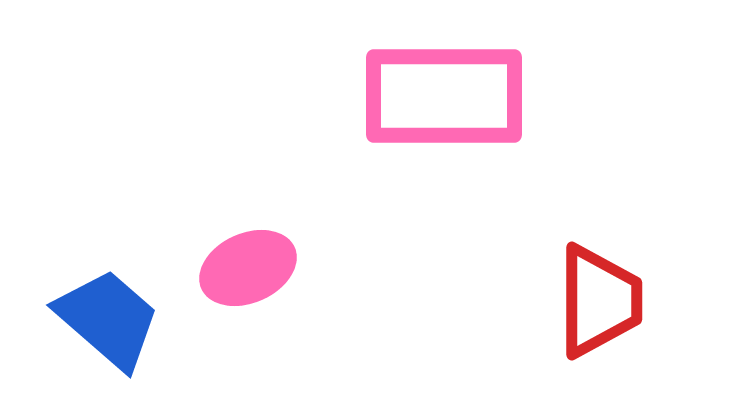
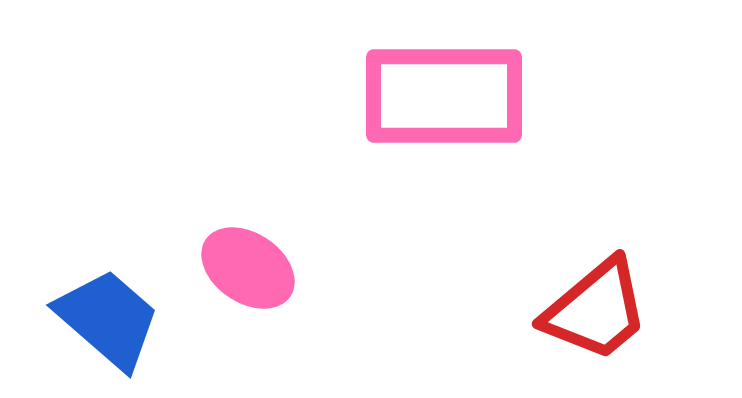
pink ellipse: rotated 58 degrees clockwise
red trapezoid: moved 3 px left, 9 px down; rotated 50 degrees clockwise
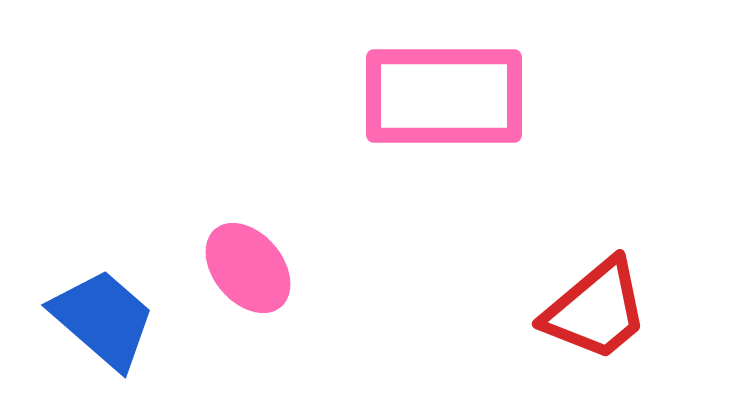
pink ellipse: rotated 16 degrees clockwise
blue trapezoid: moved 5 px left
